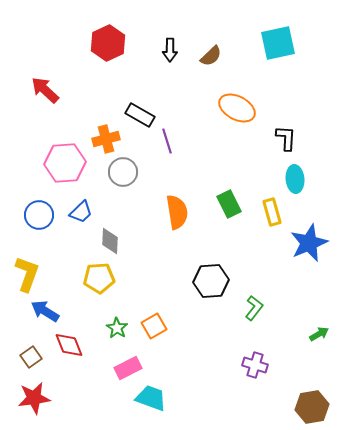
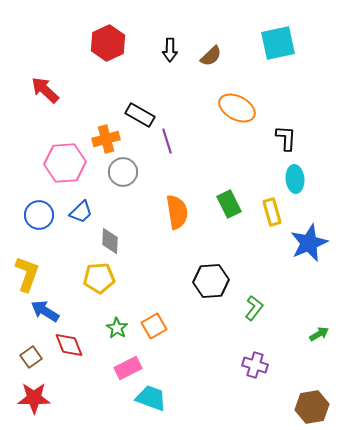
red star: rotated 8 degrees clockwise
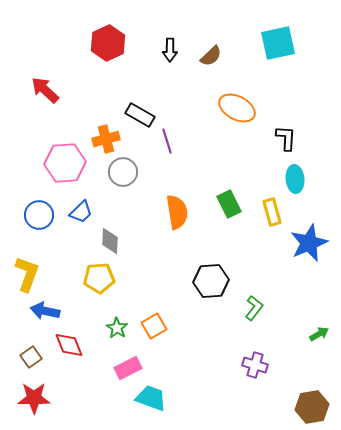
blue arrow: rotated 20 degrees counterclockwise
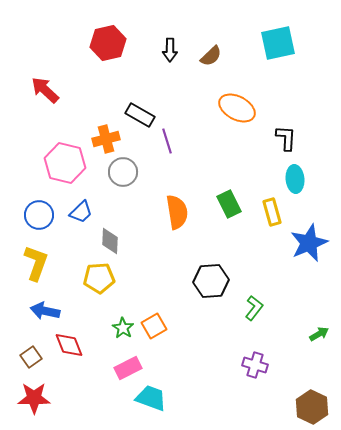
red hexagon: rotated 12 degrees clockwise
pink hexagon: rotated 18 degrees clockwise
yellow L-shape: moved 9 px right, 11 px up
green star: moved 6 px right
brown hexagon: rotated 24 degrees counterclockwise
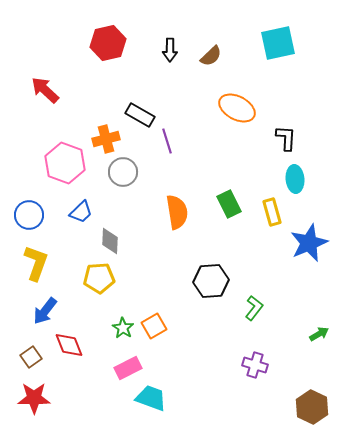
pink hexagon: rotated 6 degrees clockwise
blue circle: moved 10 px left
blue arrow: rotated 64 degrees counterclockwise
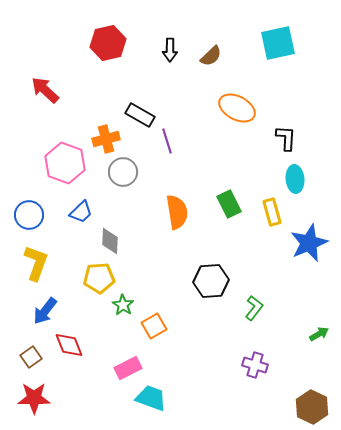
green star: moved 23 px up
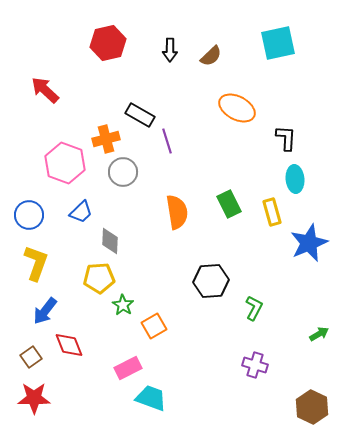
green L-shape: rotated 10 degrees counterclockwise
